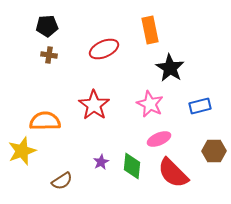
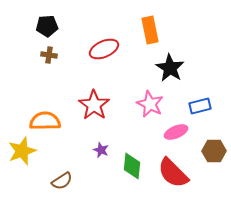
pink ellipse: moved 17 px right, 7 px up
purple star: moved 12 px up; rotated 21 degrees counterclockwise
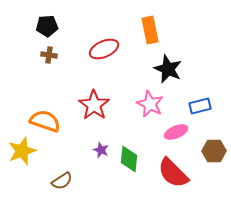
black star: moved 2 px left, 1 px down; rotated 8 degrees counterclockwise
orange semicircle: rotated 20 degrees clockwise
green diamond: moved 3 px left, 7 px up
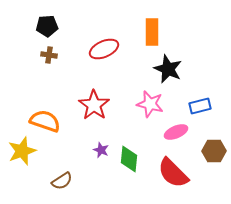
orange rectangle: moved 2 px right, 2 px down; rotated 12 degrees clockwise
pink star: rotated 12 degrees counterclockwise
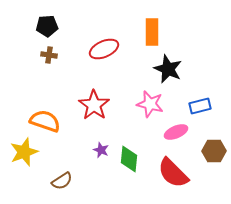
yellow star: moved 2 px right, 1 px down
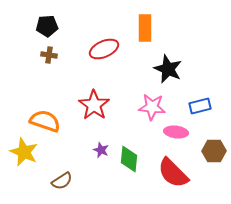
orange rectangle: moved 7 px left, 4 px up
pink star: moved 2 px right, 3 px down; rotated 8 degrees counterclockwise
pink ellipse: rotated 30 degrees clockwise
yellow star: rotated 28 degrees counterclockwise
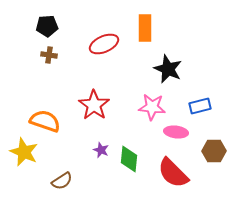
red ellipse: moved 5 px up
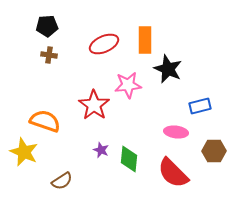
orange rectangle: moved 12 px down
pink star: moved 24 px left, 22 px up; rotated 12 degrees counterclockwise
